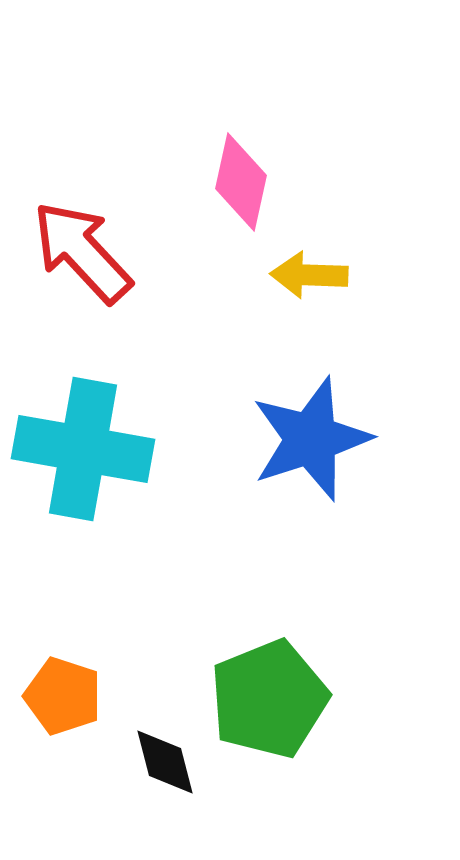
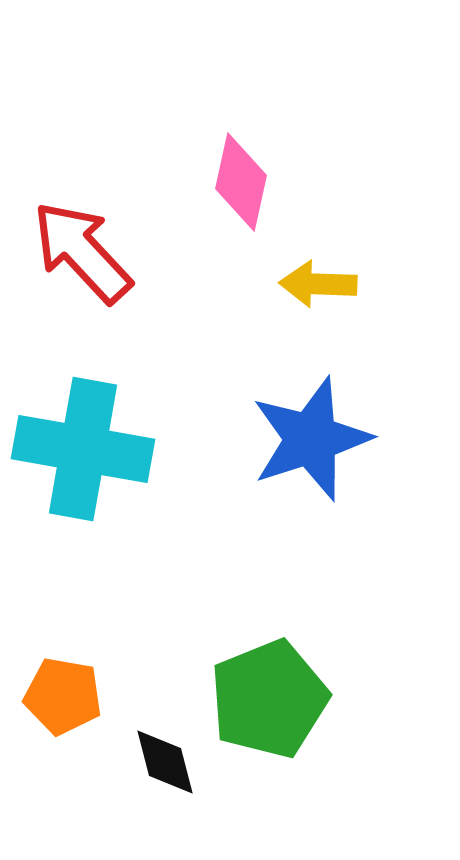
yellow arrow: moved 9 px right, 9 px down
orange pentagon: rotated 8 degrees counterclockwise
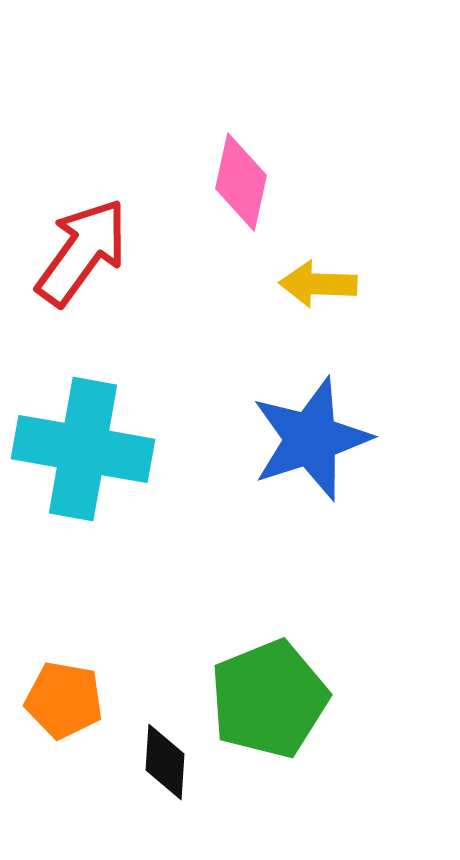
red arrow: rotated 79 degrees clockwise
orange pentagon: moved 1 px right, 4 px down
black diamond: rotated 18 degrees clockwise
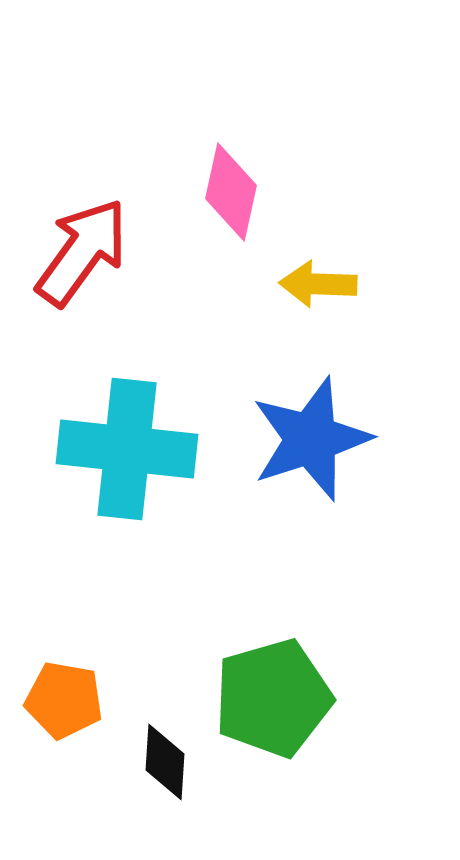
pink diamond: moved 10 px left, 10 px down
cyan cross: moved 44 px right; rotated 4 degrees counterclockwise
green pentagon: moved 4 px right, 1 px up; rotated 6 degrees clockwise
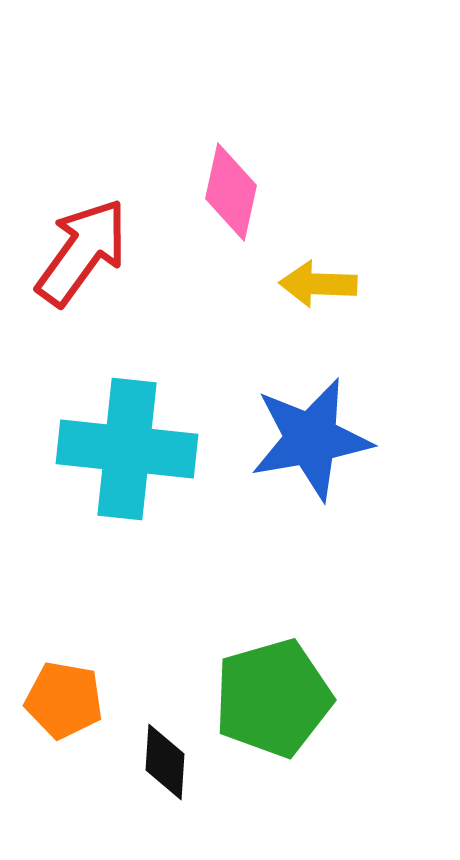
blue star: rotated 8 degrees clockwise
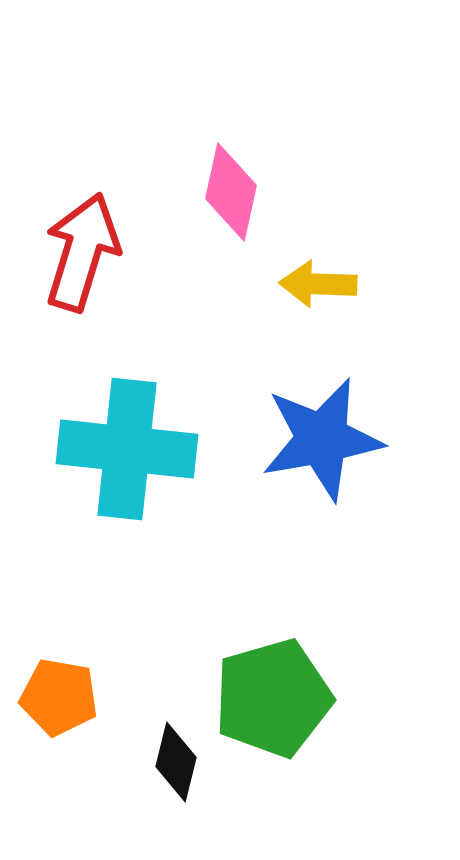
red arrow: rotated 19 degrees counterclockwise
blue star: moved 11 px right
orange pentagon: moved 5 px left, 3 px up
black diamond: moved 11 px right; rotated 10 degrees clockwise
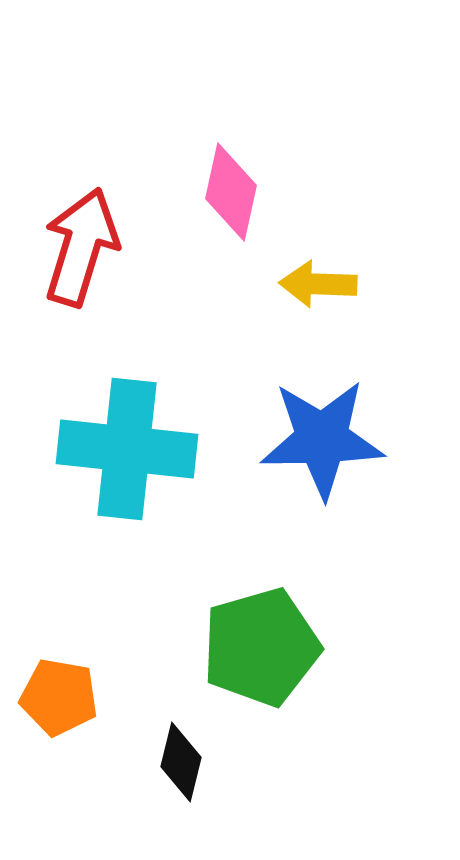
red arrow: moved 1 px left, 5 px up
blue star: rotated 9 degrees clockwise
green pentagon: moved 12 px left, 51 px up
black diamond: moved 5 px right
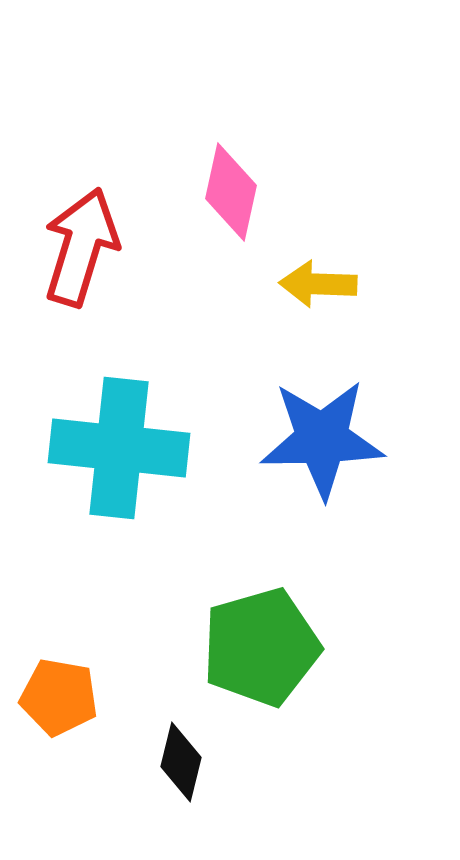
cyan cross: moved 8 px left, 1 px up
